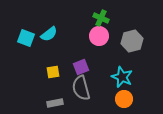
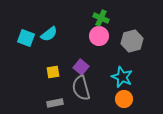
purple square: rotated 28 degrees counterclockwise
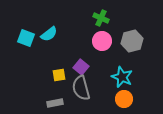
pink circle: moved 3 px right, 5 px down
yellow square: moved 6 px right, 3 px down
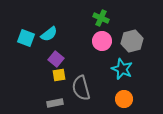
purple square: moved 25 px left, 8 px up
cyan star: moved 8 px up
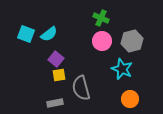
cyan square: moved 4 px up
orange circle: moved 6 px right
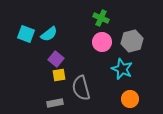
pink circle: moved 1 px down
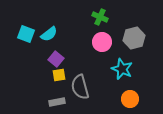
green cross: moved 1 px left, 1 px up
gray hexagon: moved 2 px right, 3 px up
gray semicircle: moved 1 px left, 1 px up
gray rectangle: moved 2 px right, 1 px up
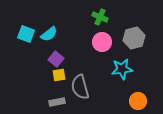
cyan star: rotated 30 degrees counterclockwise
orange circle: moved 8 px right, 2 px down
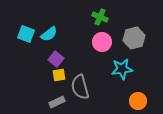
gray rectangle: rotated 14 degrees counterclockwise
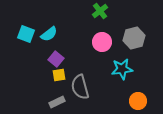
green cross: moved 6 px up; rotated 28 degrees clockwise
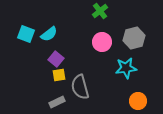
cyan star: moved 4 px right, 1 px up
